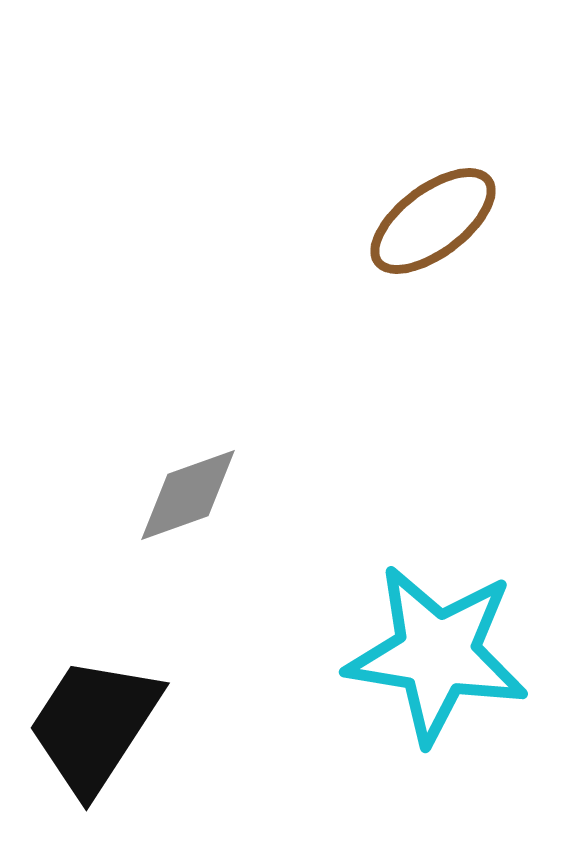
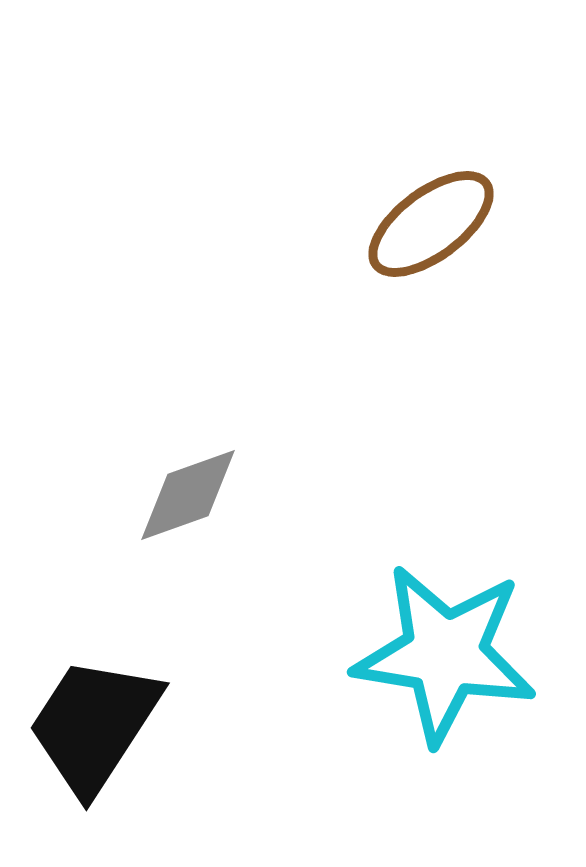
brown ellipse: moved 2 px left, 3 px down
cyan star: moved 8 px right
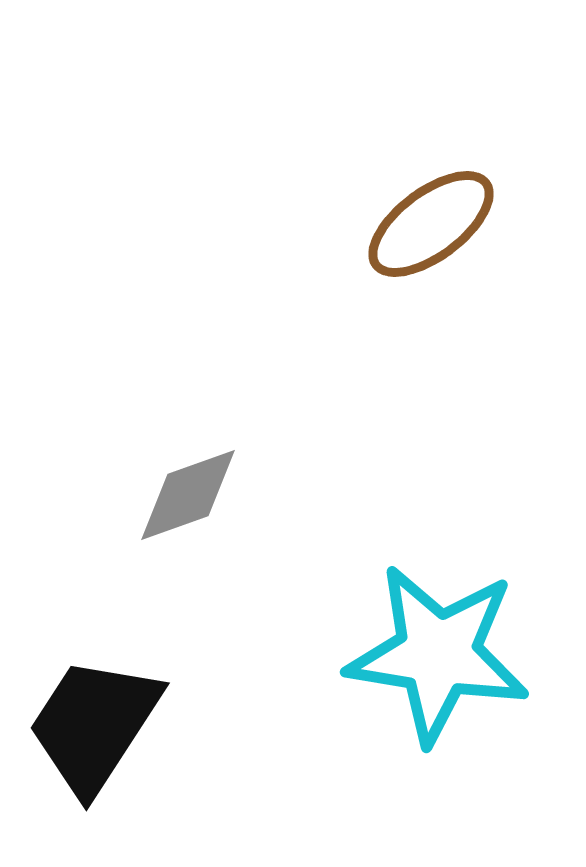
cyan star: moved 7 px left
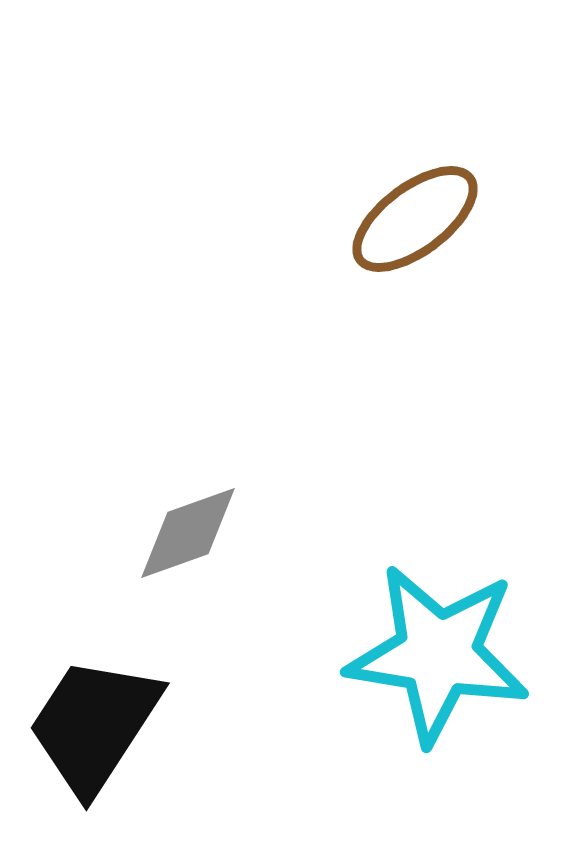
brown ellipse: moved 16 px left, 5 px up
gray diamond: moved 38 px down
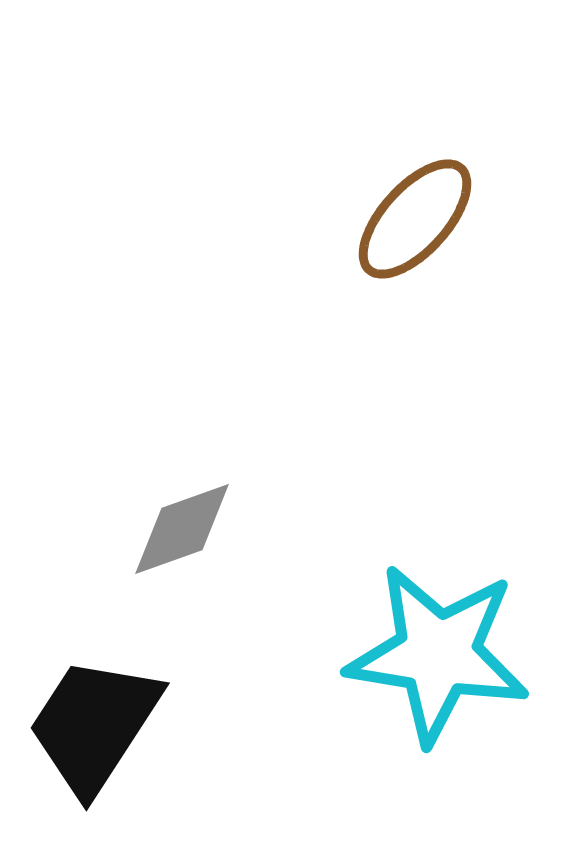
brown ellipse: rotated 11 degrees counterclockwise
gray diamond: moved 6 px left, 4 px up
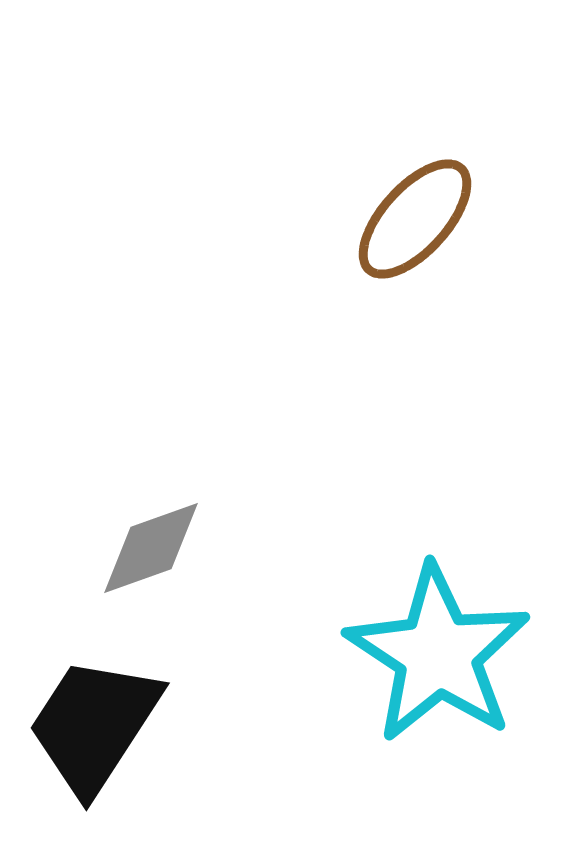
gray diamond: moved 31 px left, 19 px down
cyan star: rotated 24 degrees clockwise
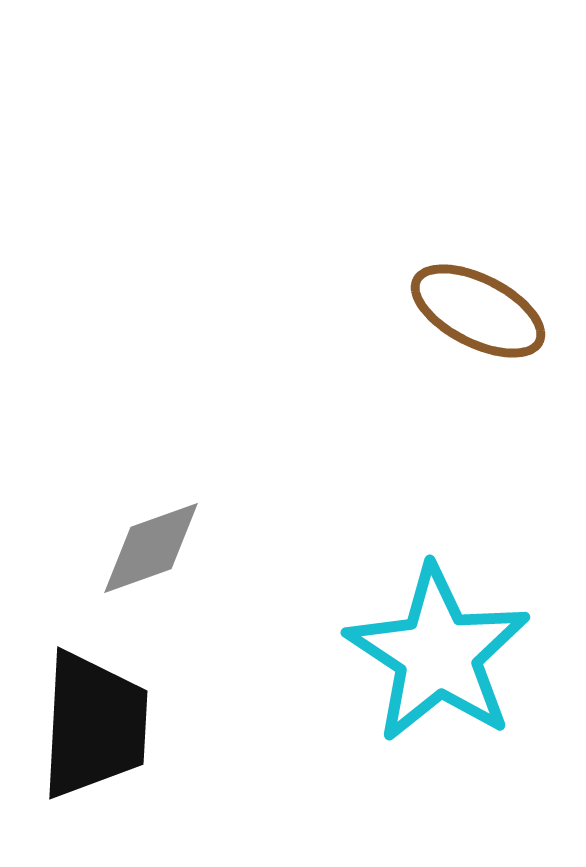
brown ellipse: moved 63 px right, 92 px down; rotated 75 degrees clockwise
black trapezoid: rotated 150 degrees clockwise
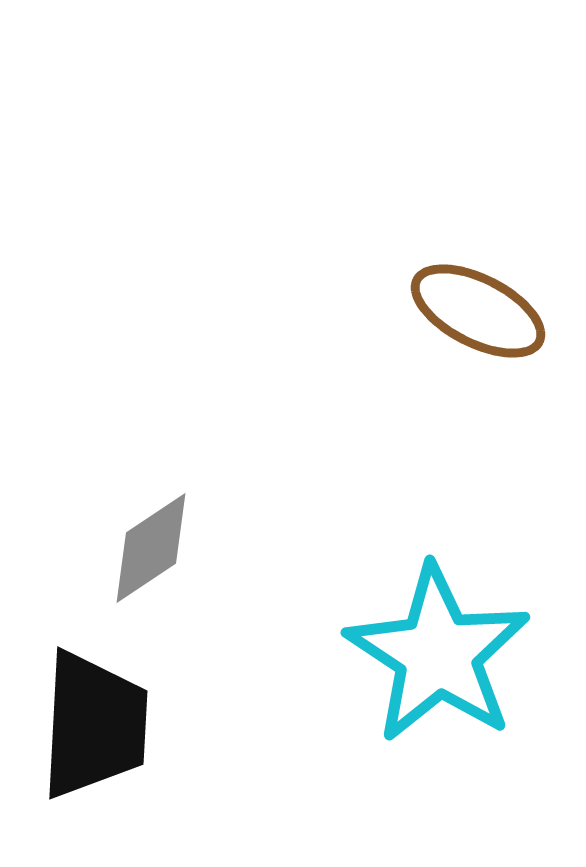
gray diamond: rotated 14 degrees counterclockwise
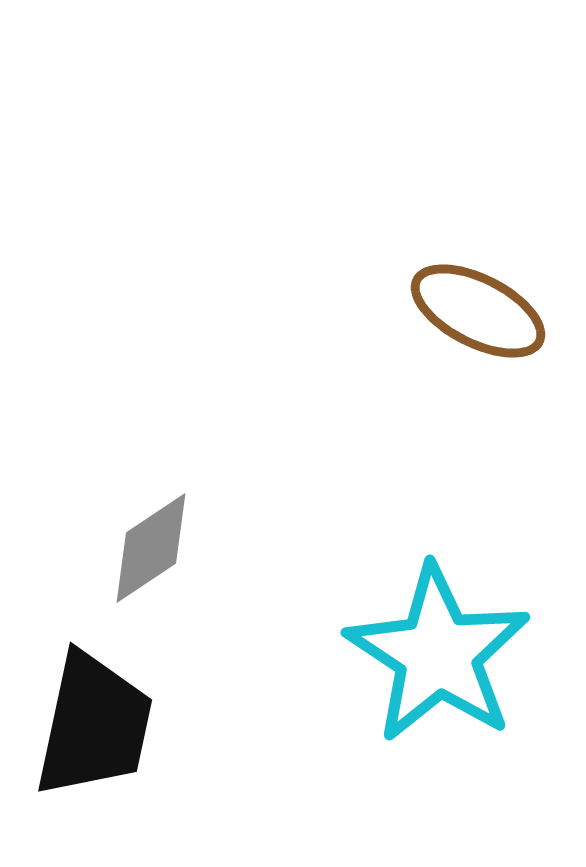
black trapezoid: rotated 9 degrees clockwise
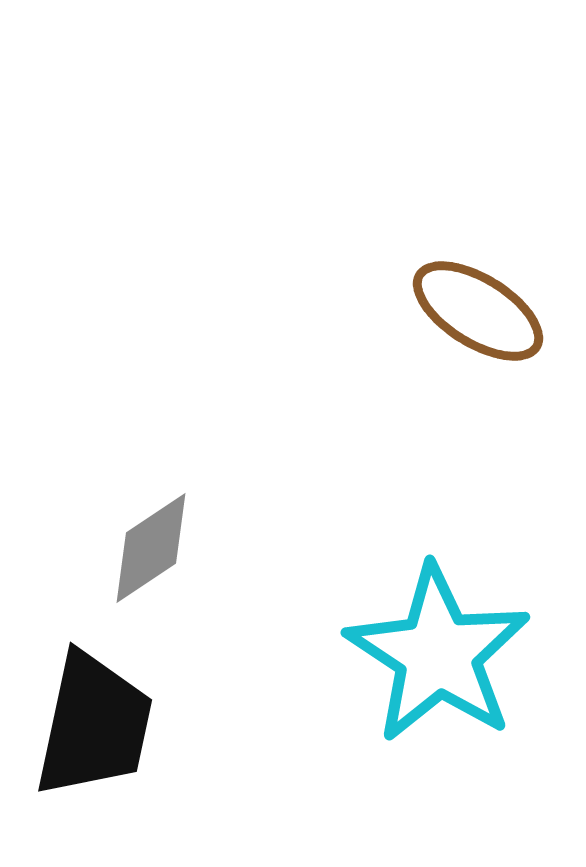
brown ellipse: rotated 5 degrees clockwise
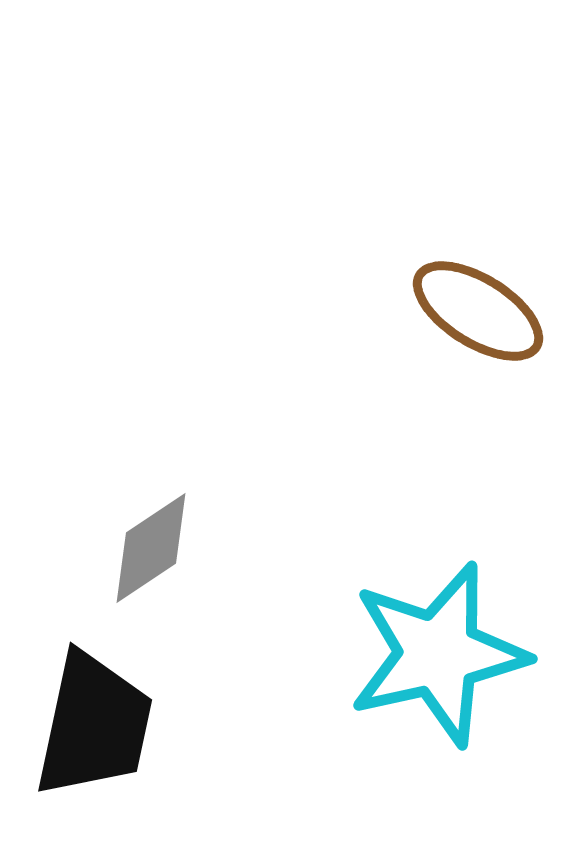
cyan star: rotated 26 degrees clockwise
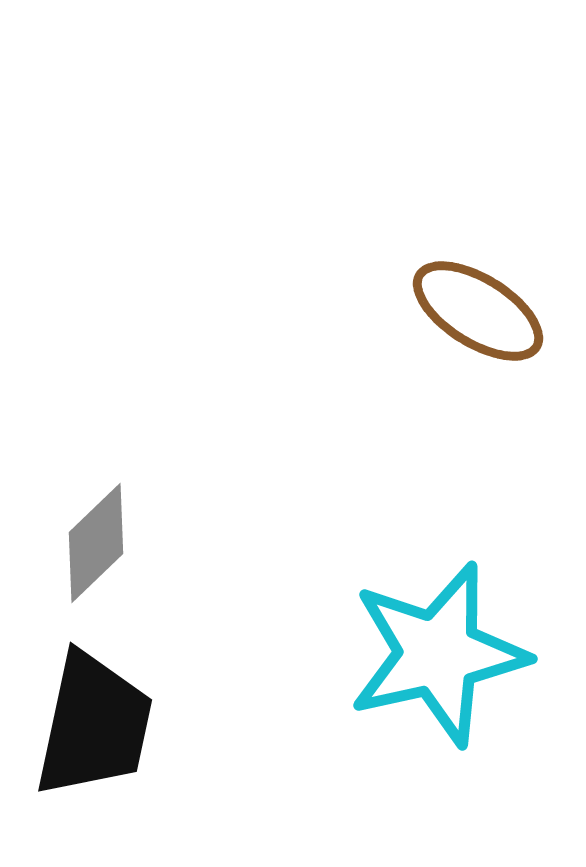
gray diamond: moved 55 px left, 5 px up; rotated 10 degrees counterclockwise
